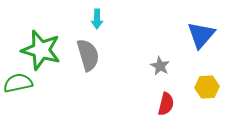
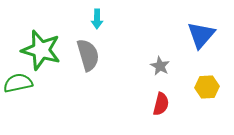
red semicircle: moved 5 px left
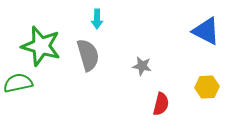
blue triangle: moved 5 px right, 4 px up; rotated 44 degrees counterclockwise
green star: moved 4 px up
gray star: moved 18 px left; rotated 18 degrees counterclockwise
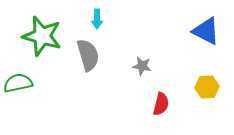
green star: moved 1 px right, 10 px up
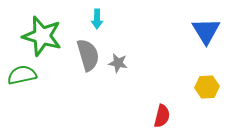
blue triangle: rotated 32 degrees clockwise
gray star: moved 24 px left, 3 px up
green semicircle: moved 4 px right, 8 px up
red semicircle: moved 1 px right, 12 px down
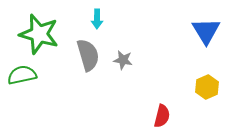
green star: moved 3 px left, 2 px up
gray star: moved 5 px right, 3 px up
yellow hexagon: rotated 20 degrees counterclockwise
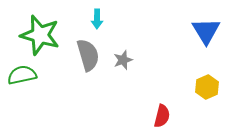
green star: moved 1 px right, 1 px down
gray star: rotated 30 degrees counterclockwise
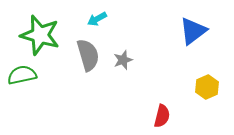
cyan arrow: rotated 60 degrees clockwise
blue triangle: moved 13 px left; rotated 24 degrees clockwise
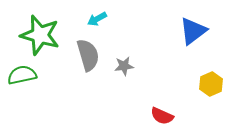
gray star: moved 1 px right, 6 px down; rotated 12 degrees clockwise
yellow hexagon: moved 4 px right, 3 px up
red semicircle: rotated 100 degrees clockwise
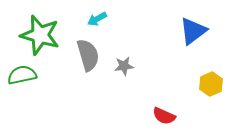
red semicircle: moved 2 px right
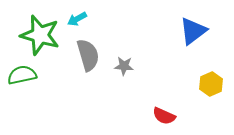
cyan arrow: moved 20 px left
gray star: rotated 12 degrees clockwise
